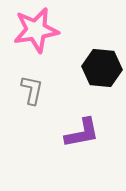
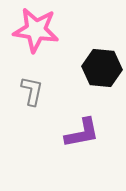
pink star: rotated 18 degrees clockwise
gray L-shape: moved 1 px down
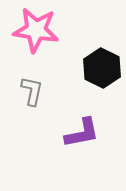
black hexagon: rotated 21 degrees clockwise
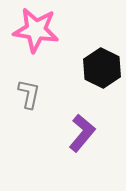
gray L-shape: moved 3 px left, 3 px down
purple L-shape: rotated 39 degrees counterclockwise
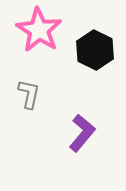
pink star: moved 3 px right; rotated 24 degrees clockwise
black hexagon: moved 7 px left, 18 px up
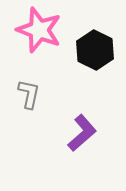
pink star: rotated 12 degrees counterclockwise
purple L-shape: rotated 9 degrees clockwise
